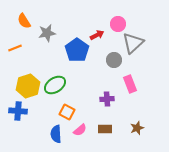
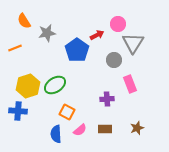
gray triangle: rotated 15 degrees counterclockwise
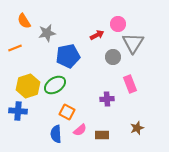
blue pentagon: moved 9 px left, 6 px down; rotated 25 degrees clockwise
gray circle: moved 1 px left, 3 px up
brown rectangle: moved 3 px left, 6 px down
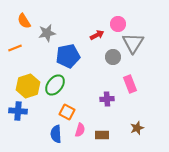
green ellipse: rotated 20 degrees counterclockwise
pink semicircle: rotated 32 degrees counterclockwise
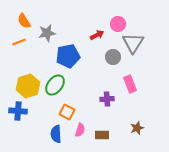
orange line: moved 4 px right, 6 px up
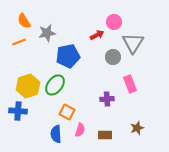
pink circle: moved 4 px left, 2 px up
brown rectangle: moved 3 px right
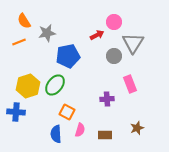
gray circle: moved 1 px right, 1 px up
blue cross: moved 2 px left, 1 px down
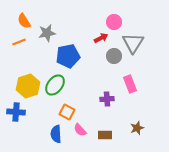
red arrow: moved 4 px right, 3 px down
pink semicircle: rotated 120 degrees clockwise
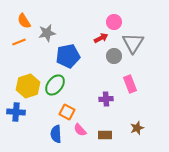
purple cross: moved 1 px left
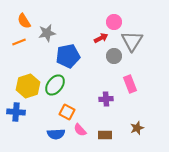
gray triangle: moved 1 px left, 2 px up
blue semicircle: rotated 90 degrees counterclockwise
